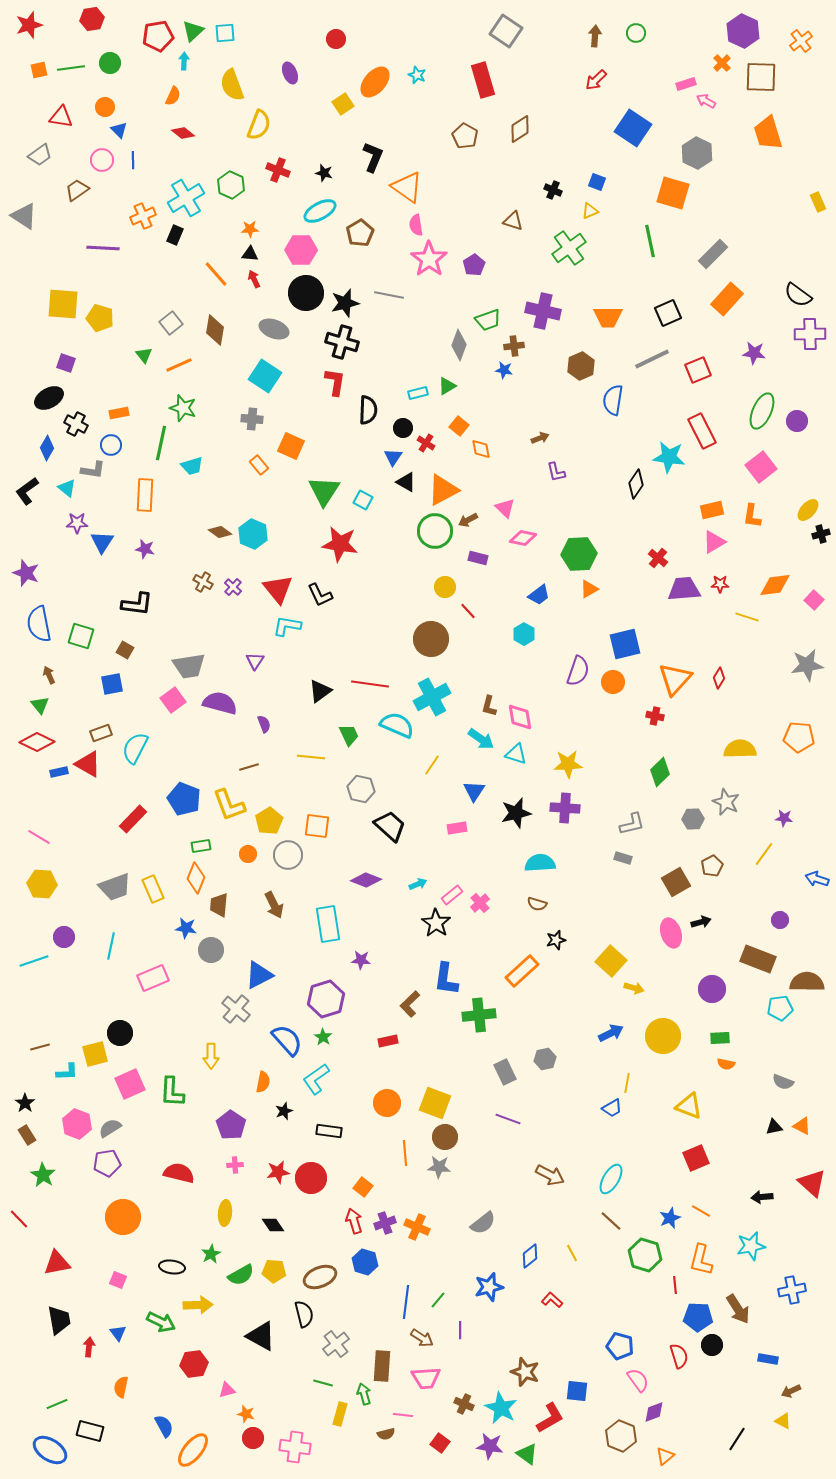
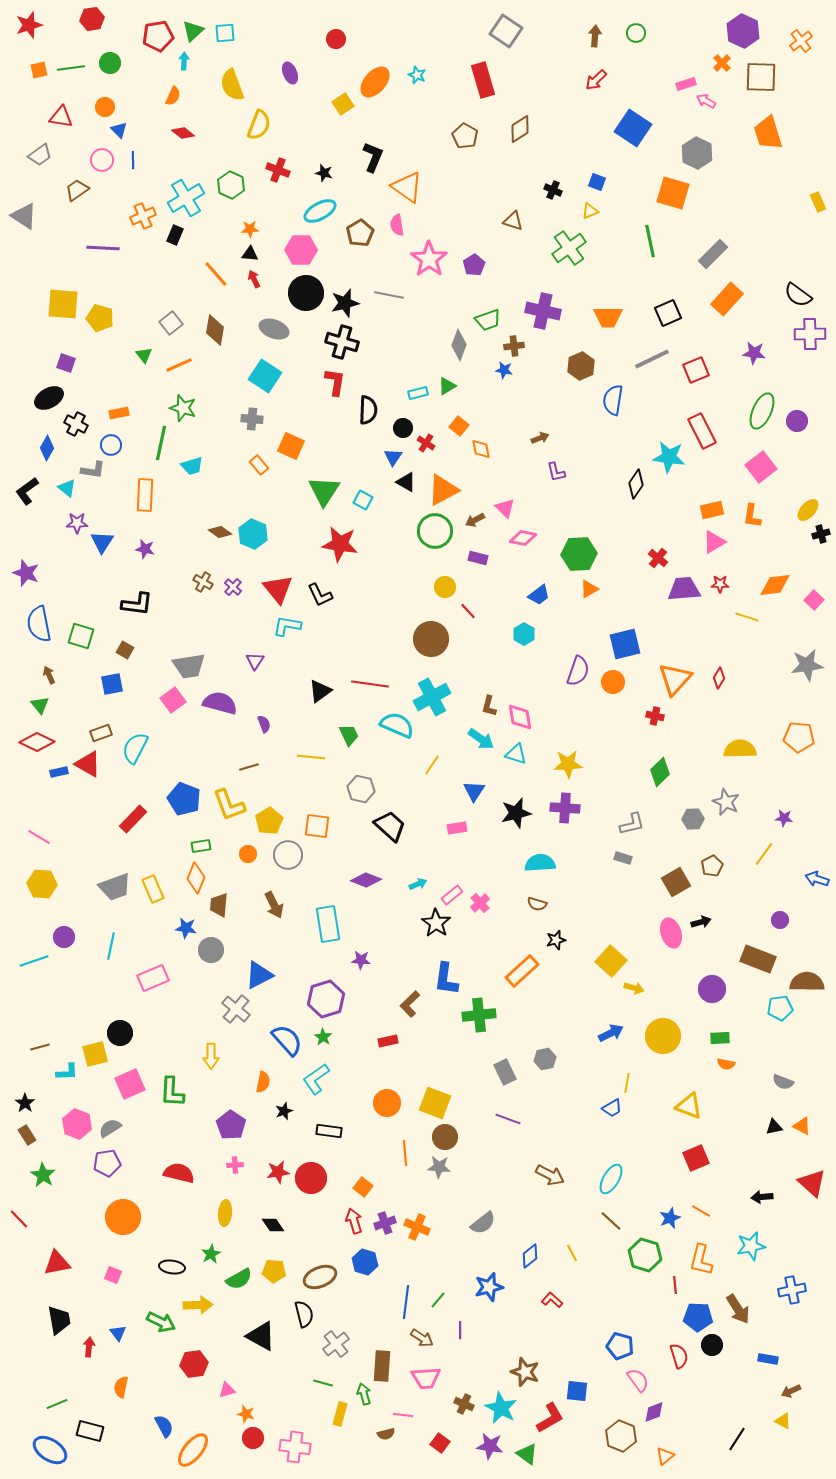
pink semicircle at (416, 225): moved 19 px left
red square at (698, 370): moved 2 px left
brown arrow at (468, 520): moved 7 px right
green semicircle at (241, 1275): moved 2 px left, 4 px down
pink square at (118, 1280): moved 5 px left, 5 px up
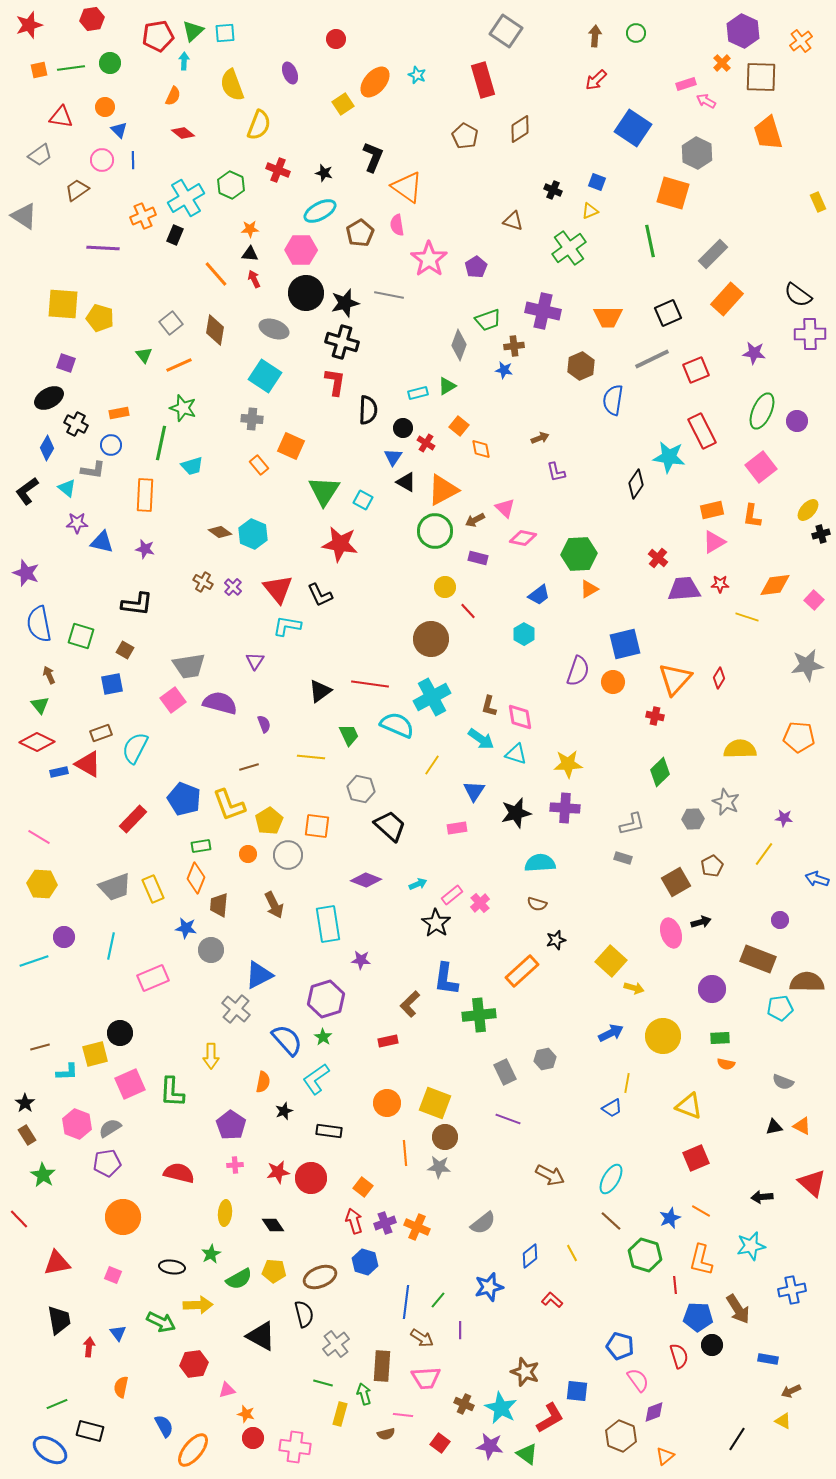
purple pentagon at (474, 265): moved 2 px right, 2 px down
blue triangle at (102, 542): rotated 50 degrees counterclockwise
